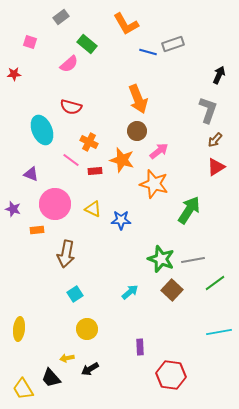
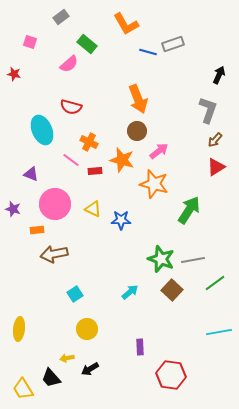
red star at (14, 74): rotated 16 degrees clockwise
brown arrow at (66, 254): moved 12 px left; rotated 68 degrees clockwise
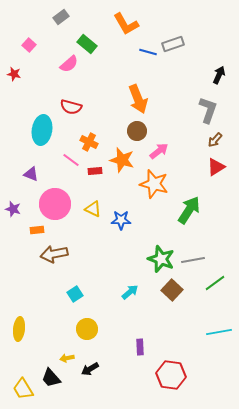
pink square at (30, 42): moved 1 px left, 3 px down; rotated 24 degrees clockwise
cyan ellipse at (42, 130): rotated 32 degrees clockwise
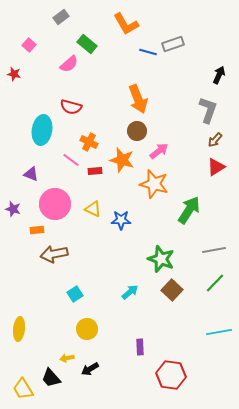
gray line at (193, 260): moved 21 px right, 10 px up
green line at (215, 283): rotated 10 degrees counterclockwise
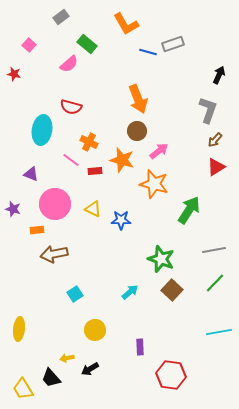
yellow circle at (87, 329): moved 8 px right, 1 px down
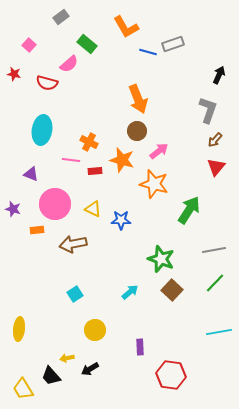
orange L-shape at (126, 24): moved 3 px down
red semicircle at (71, 107): moved 24 px left, 24 px up
pink line at (71, 160): rotated 30 degrees counterclockwise
red triangle at (216, 167): rotated 18 degrees counterclockwise
brown arrow at (54, 254): moved 19 px right, 10 px up
black trapezoid at (51, 378): moved 2 px up
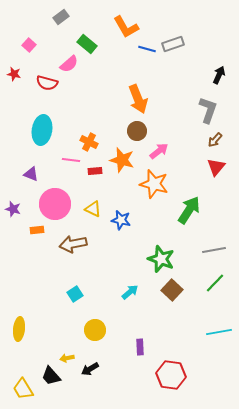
blue line at (148, 52): moved 1 px left, 3 px up
blue star at (121, 220): rotated 12 degrees clockwise
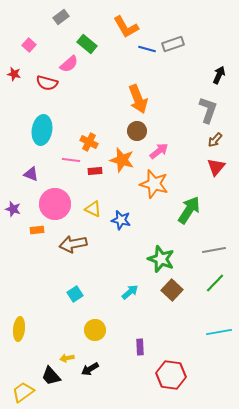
yellow trapezoid at (23, 389): moved 3 px down; rotated 85 degrees clockwise
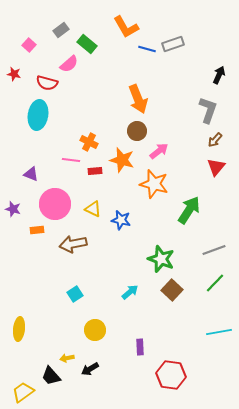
gray rectangle at (61, 17): moved 13 px down
cyan ellipse at (42, 130): moved 4 px left, 15 px up
gray line at (214, 250): rotated 10 degrees counterclockwise
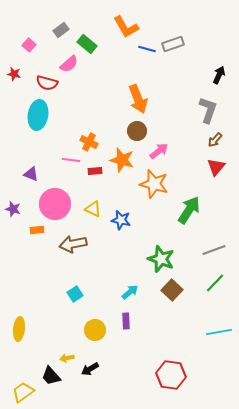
purple rectangle at (140, 347): moved 14 px left, 26 px up
